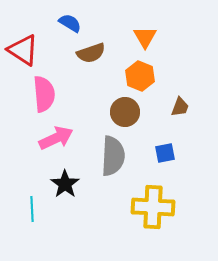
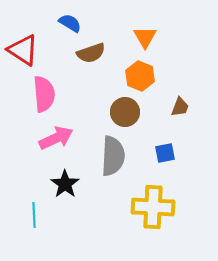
cyan line: moved 2 px right, 6 px down
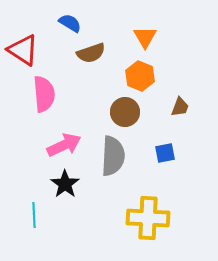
pink arrow: moved 8 px right, 7 px down
yellow cross: moved 5 px left, 11 px down
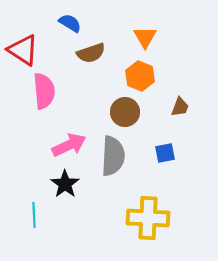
pink semicircle: moved 3 px up
pink arrow: moved 5 px right
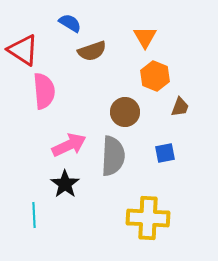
brown semicircle: moved 1 px right, 2 px up
orange hexagon: moved 15 px right
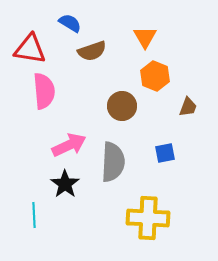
red triangle: moved 7 px right, 1 px up; rotated 24 degrees counterclockwise
brown trapezoid: moved 8 px right
brown circle: moved 3 px left, 6 px up
gray semicircle: moved 6 px down
